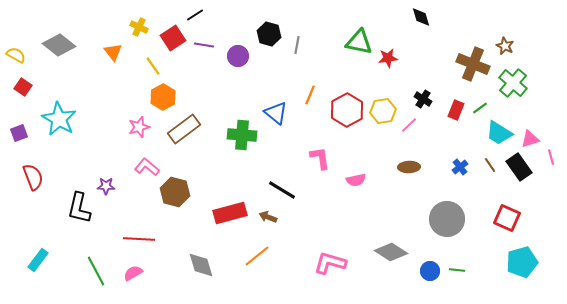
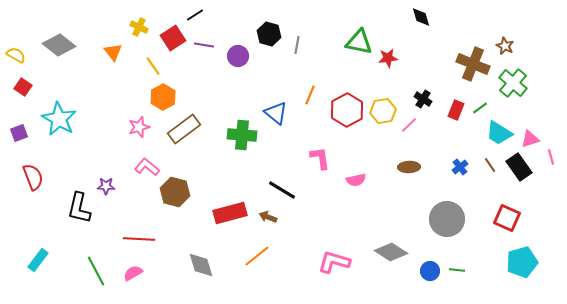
pink L-shape at (330, 263): moved 4 px right, 1 px up
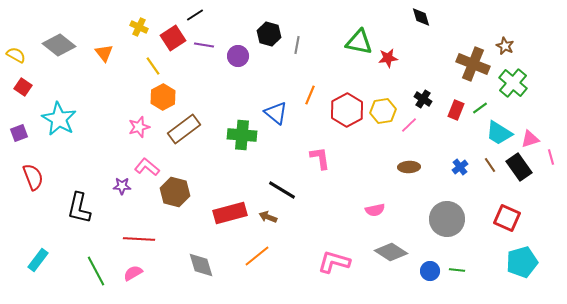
orange triangle at (113, 52): moved 9 px left, 1 px down
pink semicircle at (356, 180): moved 19 px right, 30 px down
purple star at (106, 186): moved 16 px right
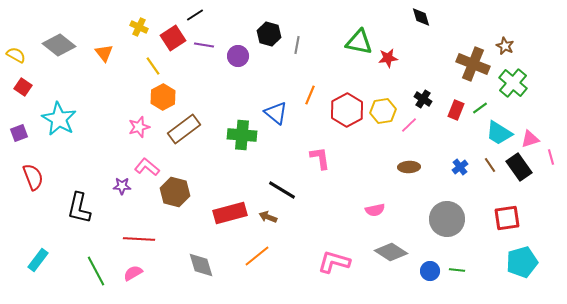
red square at (507, 218): rotated 32 degrees counterclockwise
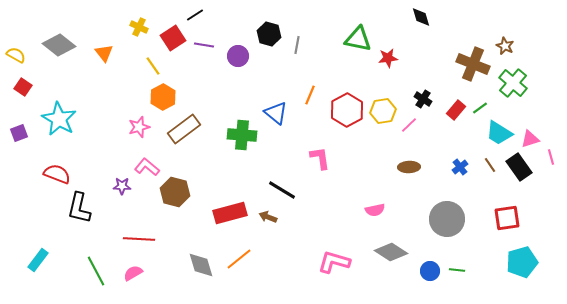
green triangle at (359, 42): moved 1 px left, 3 px up
red rectangle at (456, 110): rotated 18 degrees clockwise
red semicircle at (33, 177): moved 24 px right, 3 px up; rotated 48 degrees counterclockwise
orange line at (257, 256): moved 18 px left, 3 px down
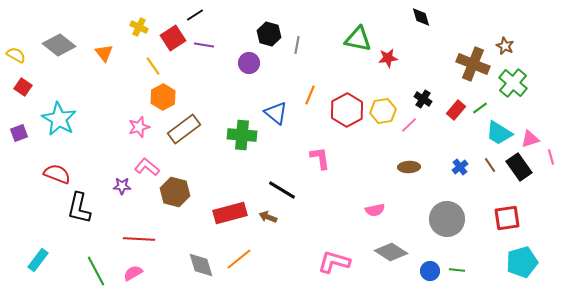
purple circle at (238, 56): moved 11 px right, 7 px down
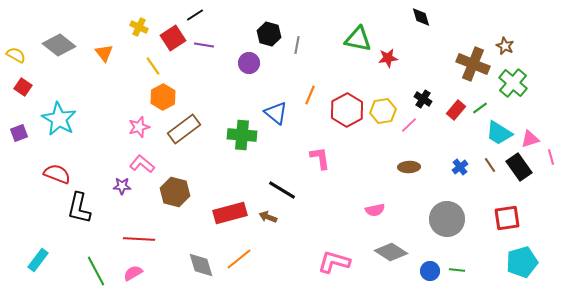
pink L-shape at (147, 167): moved 5 px left, 3 px up
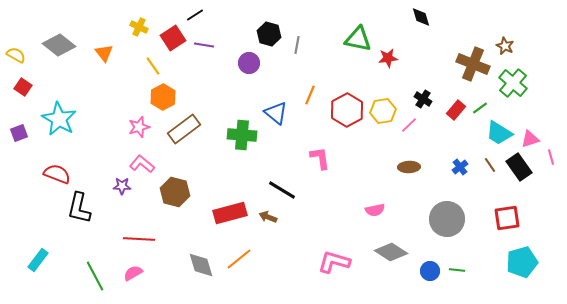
green line at (96, 271): moved 1 px left, 5 px down
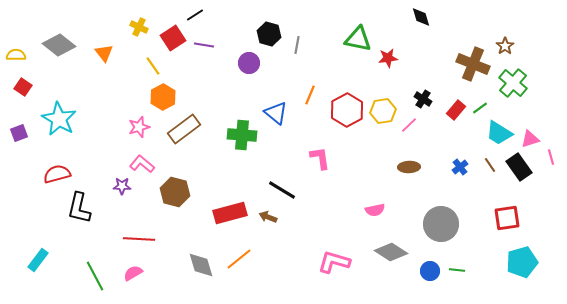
brown star at (505, 46): rotated 12 degrees clockwise
yellow semicircle at (16, 55): rotated 30 degrees counterclockwise
red semicircle at (57, 174): rotated 36 degrees counterclockwise
gray circle at (447, 219): moved 6 px left, 5 px down
